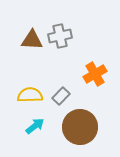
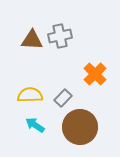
orange cross: rotated 15 degrees counterclockwise
gray rectangle: moved 2 px right, 2 px down
cyan arrow: moved 1 px up; rotated 108 degrees counterclockwise
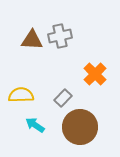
yellow semicircle: moved 9 px left
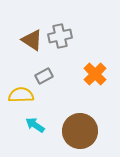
brown triangle: rotated 30 degrees clockwise
gray rectangle: moved 19 px left, 22 px up; rotated 18 degrees clockwise
brown circle: moved 4 px down
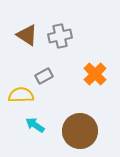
brown triangle: moved 5 px left, 5 px up
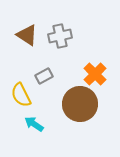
yellow semicircle: rotated 115 degrees counterclockwise
cyan arrow: moved 1 px left, 1 px up
brown circle: moved 27 px up
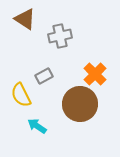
brown triangle: moved 2 px left, 16 px up
cyan arrow: moved 3 px right, 2 px down
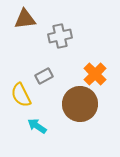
brown triangle: rotated 40 degrees counterclockwise
